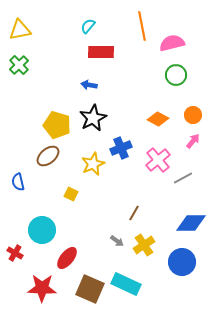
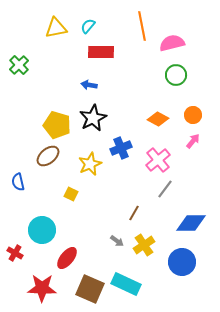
yellow triangle: moved 36 px right, 2 px up
yellow star: moved 3 px left
gray line: moved 18 px left, 11 px down; rotated 24 degrees counterclockwise
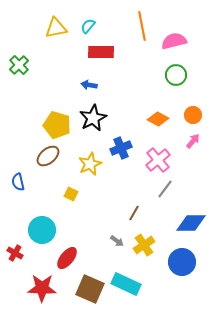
pink semicircle: moved 2 px right, 2 px up
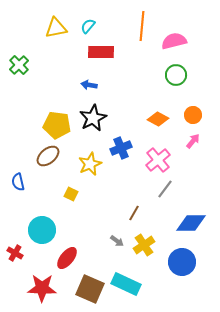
orange line: rotated 16 degrees clockwise
yellow pentagon: rotated 8 degrees counterclockwise
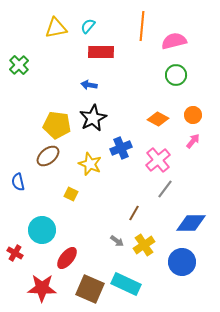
yellow star: rotated 25 degrees counterclockwise
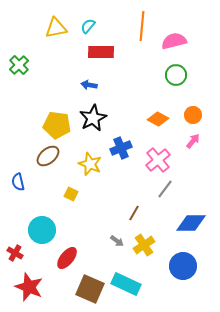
blue circle: moved 1 px right, 4 px down
red star: moved 13 px left, 1 px up; rotated 20 degrees clockwise
